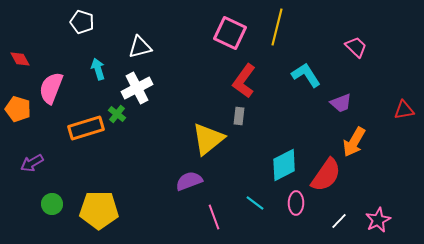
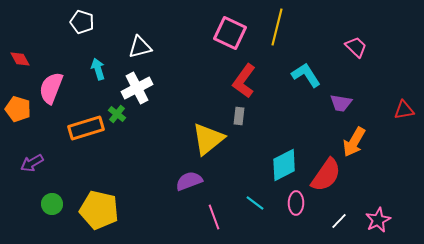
purple trapezoid: rotated 30 degrees clockwise
yellow pentagon: rotated 12 degrees clockwise
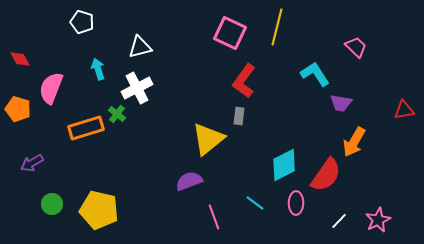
cyan L-shape: moved 9 px right, 1 px up
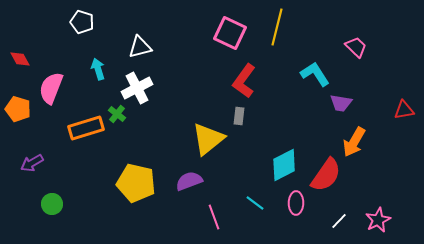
yellow pentagon: moved 37 px right, 27 px up
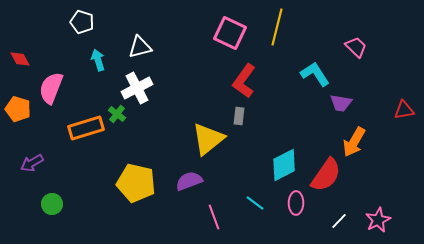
cyan arrow: moved 9 px up
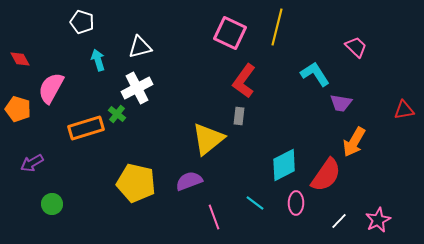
pink semicircle: rotated 8 degrees clockwise
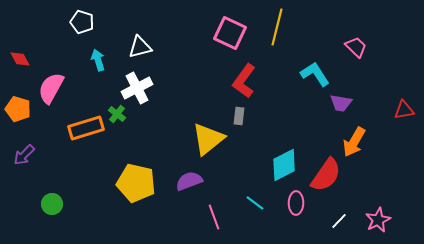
purple arrow: moved 8 px left, 8 px up; rotated 15 degrees counterclockwise
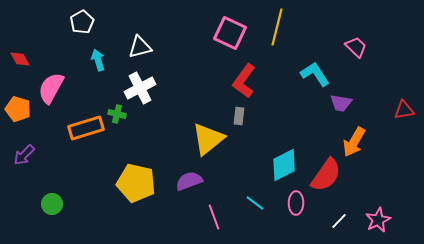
white pentagon: rotated 25 degrees clockwise
white cross: moved 3 px right
green cross: rotated 24 degrees counterclockwise
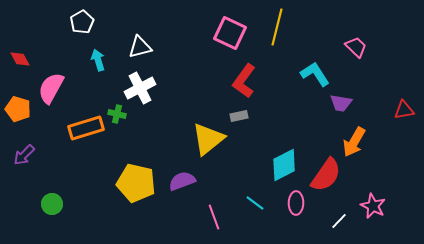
gray rectangle: rotated 72 degrees clockwise
purple semicircle: moved 7 px left
pink star: moved 5 px left, 14 px up; rotated 20 degrees counterclockwise
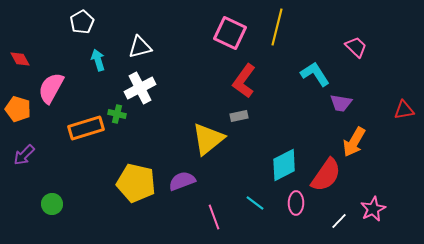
pink star: moved 3 px down; rotated 20 degrees clockwise
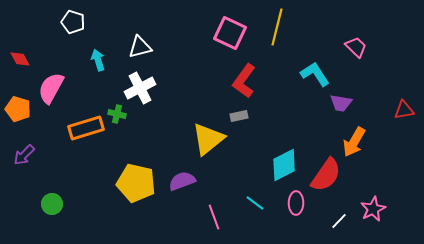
white pentagon: moved 9 px left; rotated 25 degrees counterclockwise
